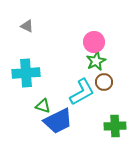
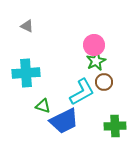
pink circle: moved 3 px down
blue trapezoid: moved 6 px right
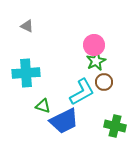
green cross: rotated 15 degrees clockwise
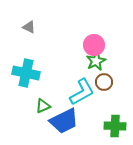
gray triangle: moved 2 px right, 1 px down
cyan cross: rotated 16 degrees clockwise
green triangle: rotated 42 degrees counterclockwise
green cross: rotated 10 degrees counterclockwise
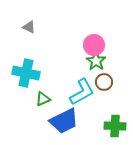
green star: rotated 12 degrees counterclockwise
green triangle: moved 7 px up
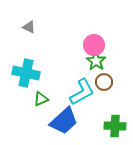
green triangle: moved 2 px left
blue trapezoid: rotated 16 degrees counterclockwise
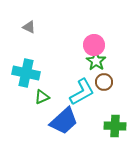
green triangle: moved 1 px right, 2 px up
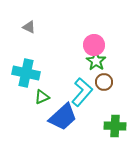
cyan L-shape: rotated 20 degrees counterclockwise
blue trapezoid: moved 1 px left, 4 px up
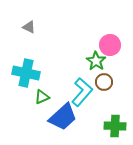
pink circle: moved 16 px right
